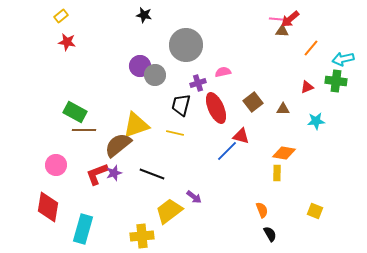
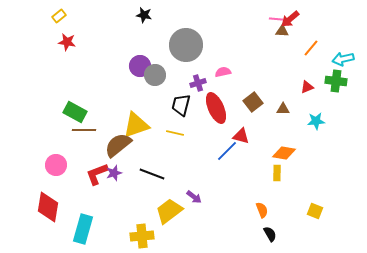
yellow rectangle at (61, 16): moved 2 px left
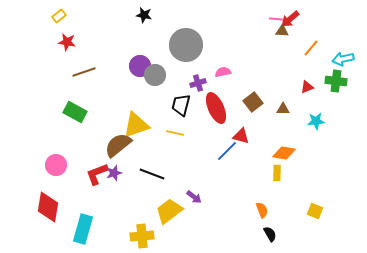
brown line at (84, 130): moved 58 px up; rotated 20 degrees counterclockwise
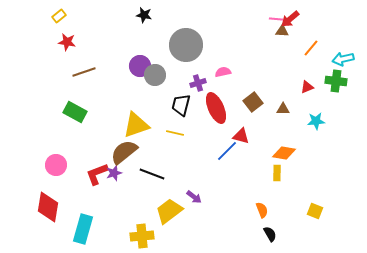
brown semicircle at (118, 145): moved 6 px right, 7 px down
